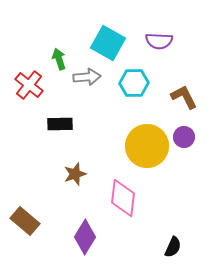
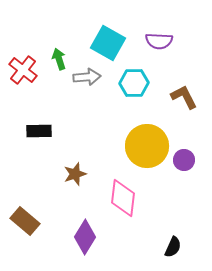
red cross: moved 6 px left, 15 px up
black rectangle: moved 21 px left, 7 px down
purple circle: moved 23 px down
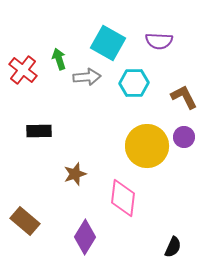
purple circle: moved 23 px up
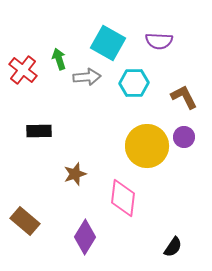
black semicircle: rotated 10 degrees clockwise
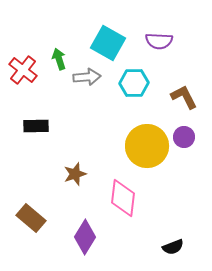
black rectangle: moved 3 px left, 5 px up
brown rectangle: moved 6 px right, 3 px up
black semicircle: rotated 35 degrees clockwise
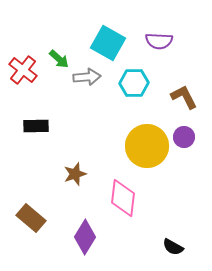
green arrow: rotated 150 degrees clockwise
black semicircle: rotated 50 degrees clockwise
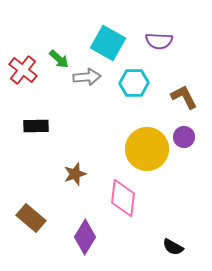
yellow circle: moved 3 px down
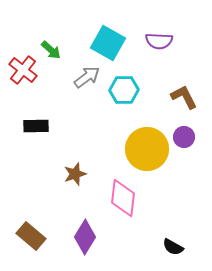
green arrow: moved 8 px left, 9 px up
gray arrow: rotated 32 degrees counterclockwise
cyan hexagon: moved 10 px left, 7 px down
brown rectangle: moved 18 px down
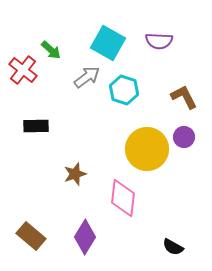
cyan hexagon: rotated 20 degrees clockwise
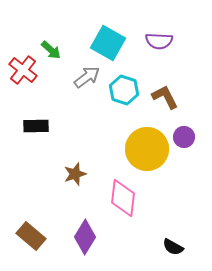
brown L-shape: moved 19 px left
